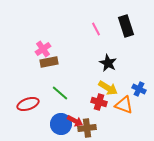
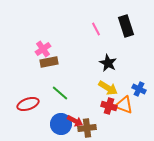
red cross: moved 10 px right, 4 px down
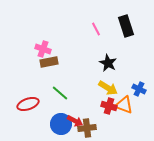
pink cross: rotated 35 degrees counterclockwise
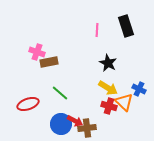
pink line: moved 1 px right, 1 px down; rotated 32 degrees clockwise
pink cross: moved 6 px left, 3 px down
orange triangle: moved 3 px up; rotated 24 degrees clockwise
